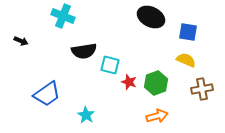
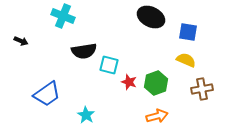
cyan square: moved 1 px left
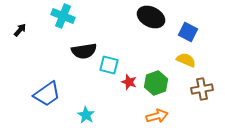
blue square: rotated 18 degrees clockwise
black arrow: moved 1 px left, 11 px up; rotated 72 degrees counterclockwise
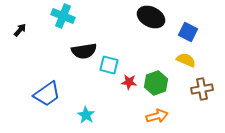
red star: rotated 14 degrees counterclockwise
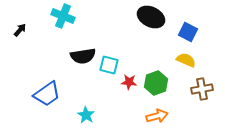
black semicircle: moved 1 px left, 5 px down
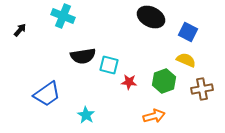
green hexagon: moved 8 px right, 2 px up
orange arrow: moved 3 px left
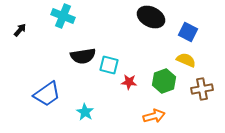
cyan star: moved 1 px left, 3 px up
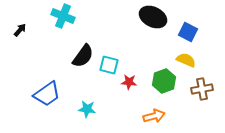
black ellipse: moved 2 px right
black semicircle: rotated 45 degrees counterclockwise
cyan star: moved 2 px right, 3 px up; rotated 24 degrees counterclockwise
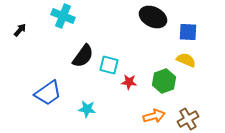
blue square: rotated 24 degrees counterclockwise
brown cross: moved 14 px left, 30 px down; rotated 20 degrees counterclockwise
blue trapezoid: moved 1 px right, 1 px up
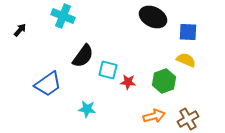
cyan square: moved 1 px left, 5 px down
red star: moved 1 px left
blue trapezoid: moved 9 px up
